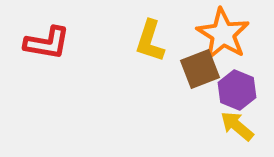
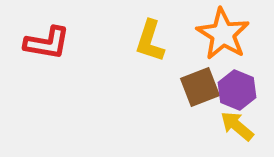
brown square: moved 18 px down
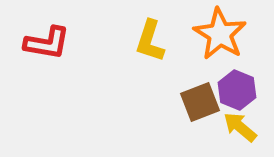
orange star: moved 3 px left
brown square: moved 15 px down
yellow arrow: moved 3 px right, 1 px down
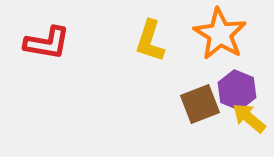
brown square: moved 2 px down
yellow arrow: moved 9 px right, 9 px up
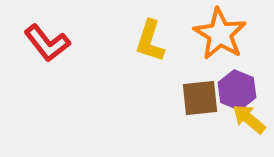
red L-shape: rotated 42 degrees clockwise
brown square: moved 6 px up; rotated 15 degrees clockwise
yellow arrow: moved 1 px down
